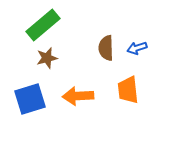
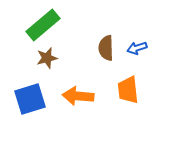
orange arrow: rotated 8 degrees clockwise
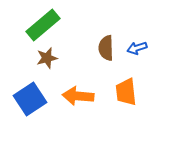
orange trapezoid: moved 2 px left, 2 px down
blue square: rotated 16 degrees counterclockwise
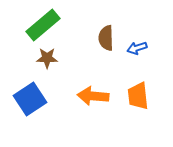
brown semicircle: moved 10 px up
brown star: rotated 15 degrees clockwise
orange trapezoid: moved 12 px right, 4 px down
orange arrow: moved 15 px right
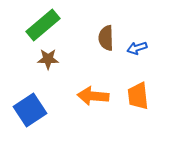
brown star: moved 1 px right, 1 px down
blue square: moved 11 px down
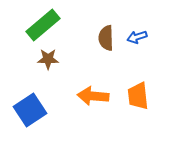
blue arrow: moved 11 px up
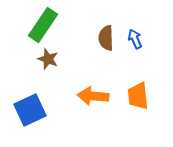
green rectangle: rotated 16 degrees counterclockwise
blue arrow: moved 2 px left, 2 px down; rotated 84 degrees clockwise
brown star: rotated 20 degrees clockwise
blue square: rotated 8 degrees clockwise
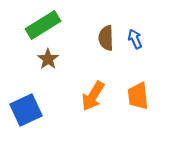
green rectangle: rotated 24 degrees clockwise
brown star: rotated 15 degrees clockwise
orange arrow: rotated 64 degrees counterclockwise
blue square: moved 4 px left
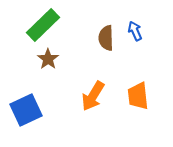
green rectangle: rotated 12 degrees counterclockwise
blue arrow: moved 8 px up
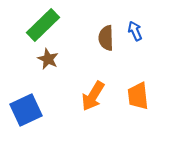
brown star: rotated 10 degrees counterclockwise
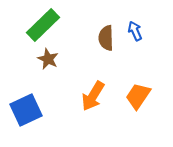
orange trapezoid: rotated 40 degrees clockwise
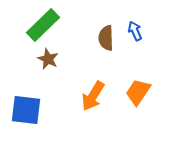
orange trapezoid: moved 4 px up
blue square: rotated 32 degrees clockwise
